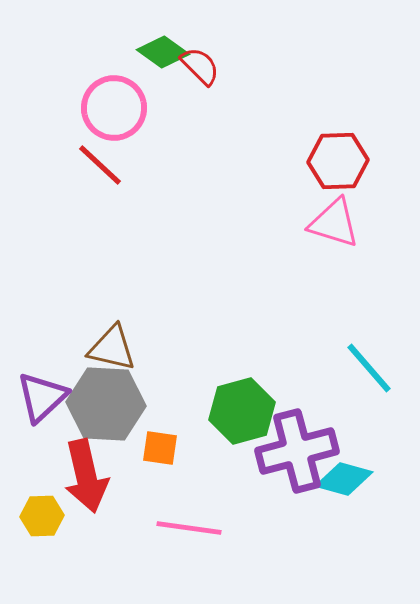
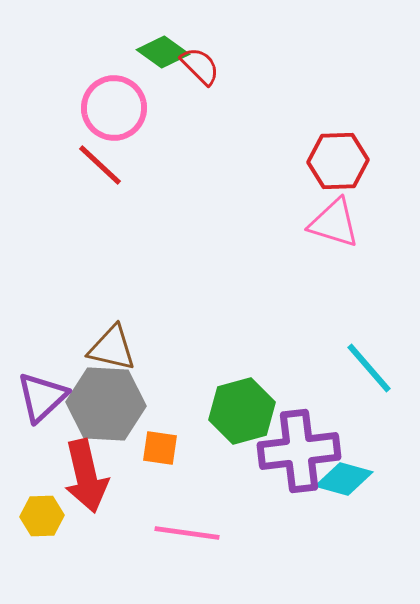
purple cross: moved 2 px right; rotated 8 degrees clockwise
pink line: moved 2 px left, 5 px down
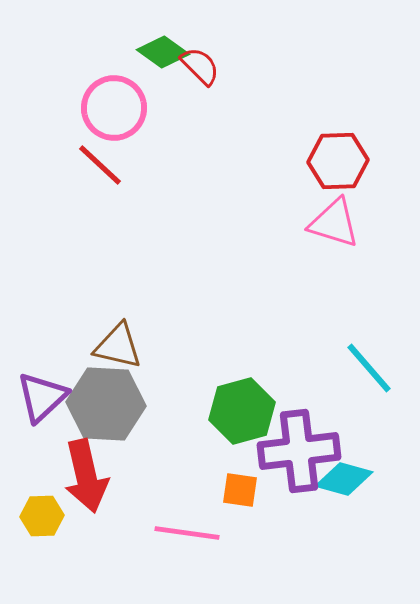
brown triangle: moved 6 px right, 2 px up
orange square: moved 80 px right, 42 px down
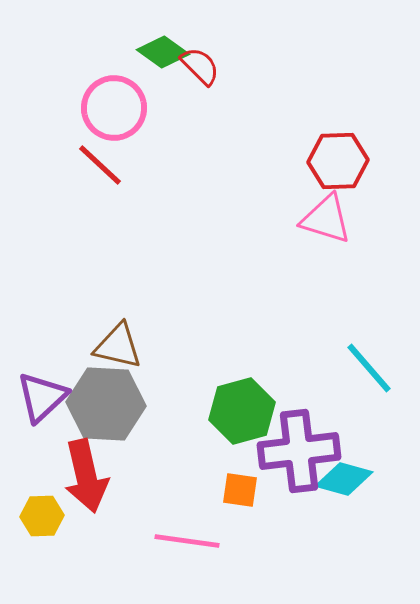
pink triangle: moved 8 px left, 4 px up
pink line: moved 8 px down
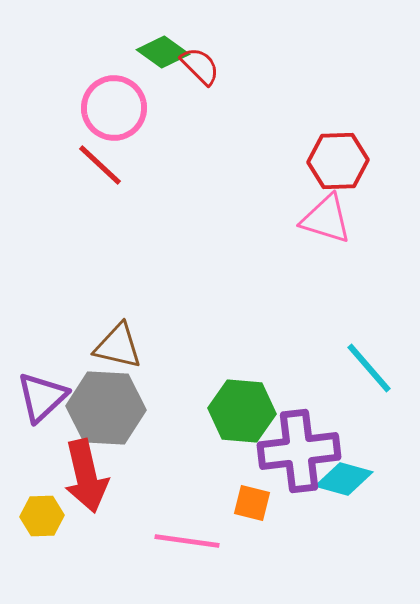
gray hexagon: moved 4 px down
green hexagon: rotated 20 degrees clockwise
orange square: moved 12 px right, 13 px down; rotated 6 degrees clockwise
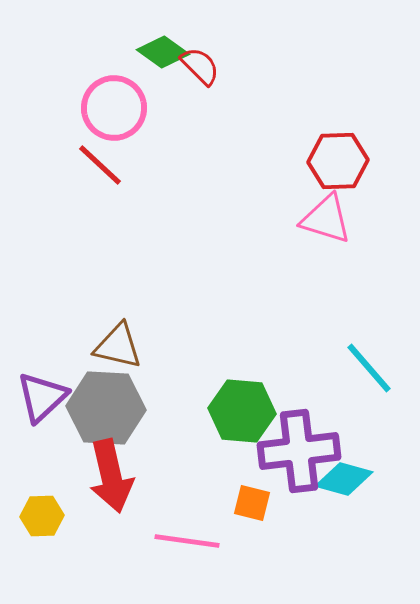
red arrow: moved 25 px right
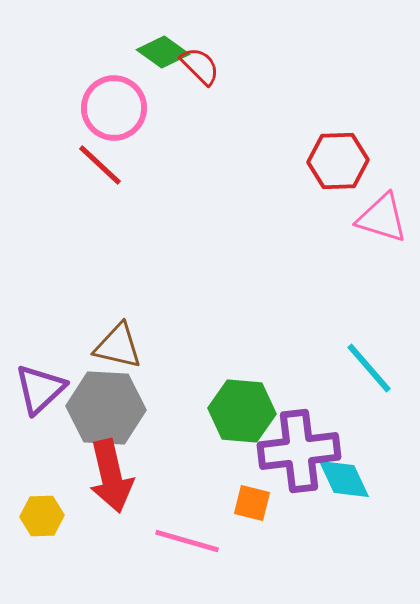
pink triangle: moved 56 px right, 1 px up
purple triangle: moved 2 px left, 8 px up
cyan diamond: rotated 50 degrees clockwise
pink line: rotated 8 degrees clockwise
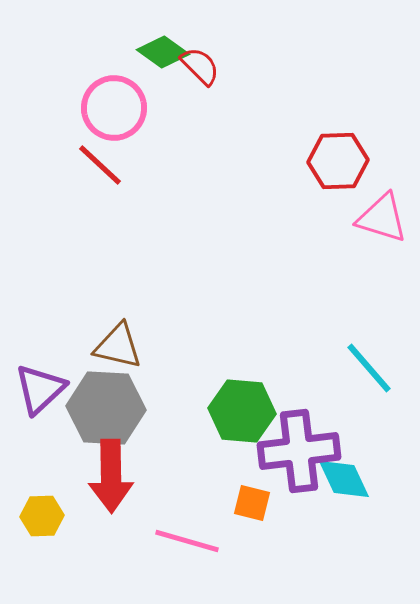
red arrow: rotated 12 degrees clockwise
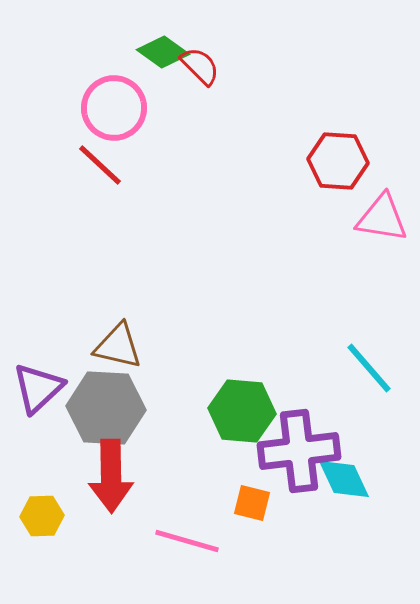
red hexagon: rotated 6 degrees clockwise
pink triangle: rotated 8 degrees counterclockwise
purple triangle: moved 2 px left, 1 px up
